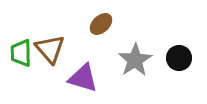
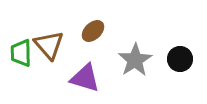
brown ellipse: moved 8 px left, 7 px down
brown triangle: moved 1 px left, 4 px up
black circle: moved 1 px right, 1 px down
purple triangle: moved 2 px right
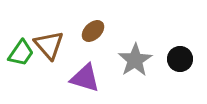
green trapezoid: rotated 144 degrees counterclockwise
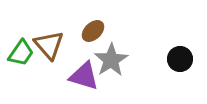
gray star: moved 24 px left
purple triangle: moved 1 px left, 2 px up
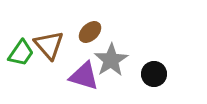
brown ellipse: moved 3 px left, 1 px down
black circle: moved 26 px left, 15 px down
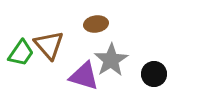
brown ellipse: moved 6 px right, 8 px up; rotated 35 degrees clockwise
